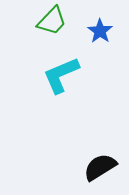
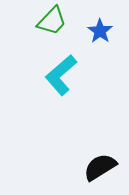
cyan L-shape: rotated 18 degrees counterclockwise
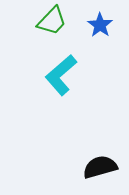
blue star: moved 6 px up
black semicircle: rotated 16 degrees clockwise
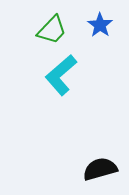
green trapezoid: moved 9 px down
black semicircle: moved 2 px down
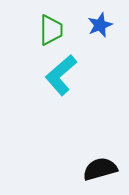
blue star: rotated 15 degrees clockwise
green trapezoid: moved 1 px left; rotated 44 degrees counterclockwise
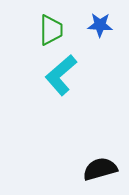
blue star: rotated 25 degrees clockwise
